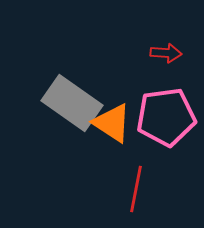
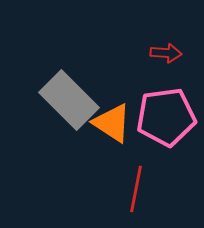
gray rectangle: moved 3 px left, 3 px up; rotated 10 degrees clockwise
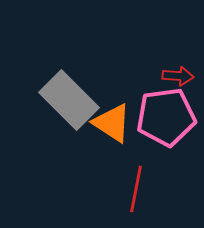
red arrow: moved 12 px right, 23 px down
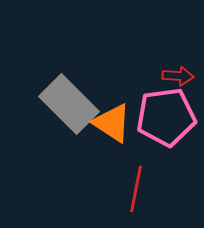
gray rectangle: moved 4 px down
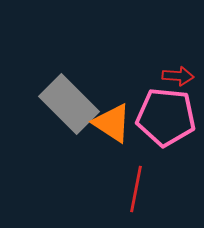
pink pentagon: rotated 14 degrees clockwise
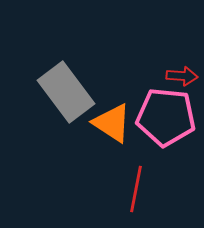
red arrow: moved 4 px right
gray rectangle: moved 3 px left, 12 px up; rotated 8 degrees clockwise
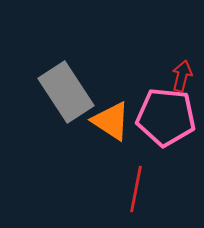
red arrow: rotated 80 degrees counterclockwise
gray rectangle: rotated 4 degrees clockwise
orange triangle: moved 1 px left, 2 px up
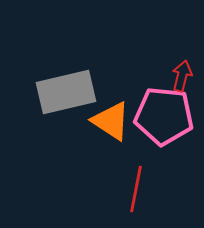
gray rectangle: rotated 70 degrees counterclockwise
pink pentagon: moved 2 px left, 1 px up
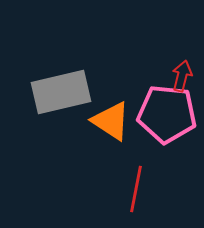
gray rectangle: moved 5 px left
pink pentagon: moved 3 px right, 2 px up
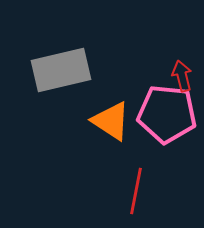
red arrow: rotated 28 degrees counterclockwise
gray rectangle: moved 22 px up
red line: moved 2 px down
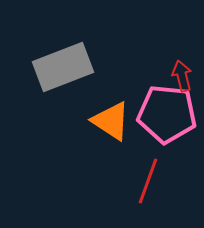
gray rectangle: moved 2 px right, 3 px up; rotated 8 degrees counterclockwise
red line: moved 12 px right, 10 px up; rotated 9 degrees clockwise
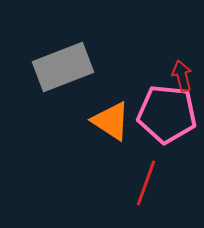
red line: moved 2 px left, 2 px down
